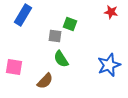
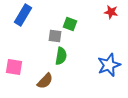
green semicircle: moved 3 px up; rotated 138 degrees counterclockwise
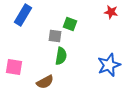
brown semicircle: moved 1 px down; rotated 18 degrees clockwise
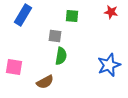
green square: moved 2 px right, 8 px up; rotated 16 degrees counterclockwise
